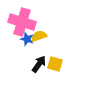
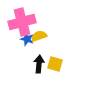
pink cross: rotated 32 degrees counterclockwise
black arrow: rotated 30 degrees counterclockwise
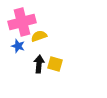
blue star: moved 9 px left, 7 px down
